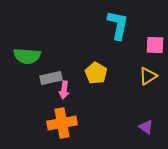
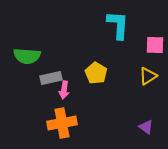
cyan L-shape: rotated 8 degrees counterclockwise
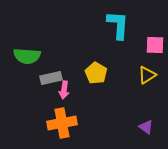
yellow triangle: moved 1 px left, 1 px up
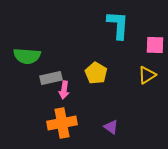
purple triangle: moved 35 px left
